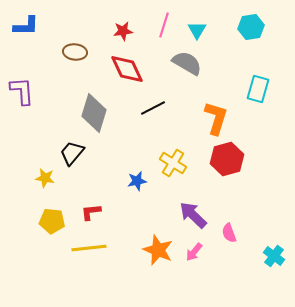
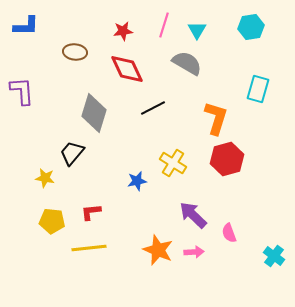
pink arrow: rotated 132 degrees counterclockwise
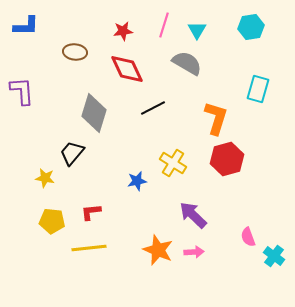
pink semicircle: moved 19 px right, 4 px down
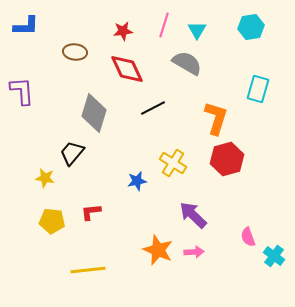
yellow line: moved 1 px left, 22 px down
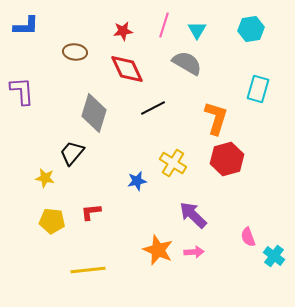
cyan hexagon: moved 2 px down
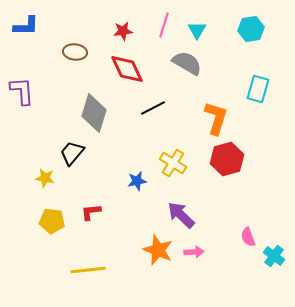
purple arrow: moved 12 px left
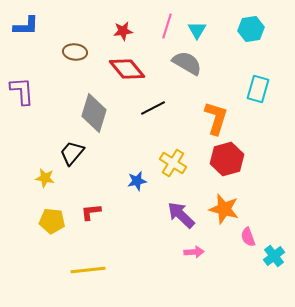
pink line: moved 3 px right, 1 px down
red diamond: rotated 15 degrees counterclockwise
orange star: moved 66 px right, 41 px up; rotated 8 degrees counterclockwise
cyan cross: rotated 15 degrees clockwise
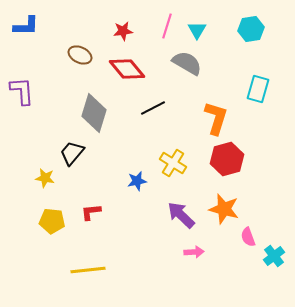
brown ellipse: moved 5 px right, 3 px down; rotated 20 degrees clockwise
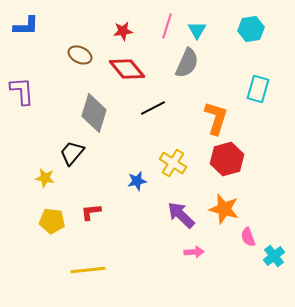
gray semicircle: rotated 84 degrees clockwise
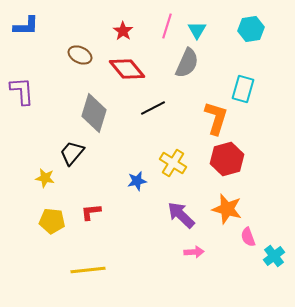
red star: rotated 30 degrees counterclockwise
cyan rectangle: moved 15 px left
orange star: moved 3 px right
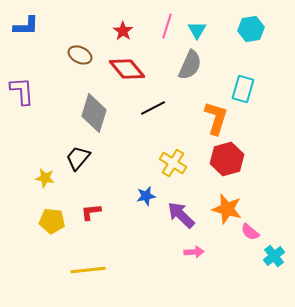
gray semicircle: moved 3 px right, 2 px down
black trapezoid: moved 6 px right, 5 px down
blue star: moved 9 px right, 15 px down
pink semicircle: moved 2 px right, 5 px up; rotated 30 degrees counterclockwise
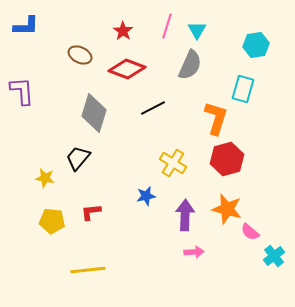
cyan hexagon: moved 5 px right, 16 px down
red diamond: rotated 30 degrees counterclockwise
purple arrow: moved 4 px right; rotated 48 degrees clockwise
